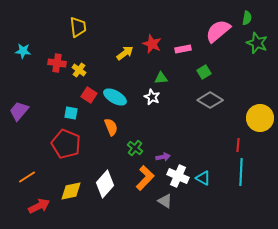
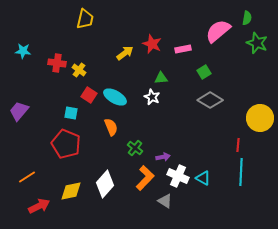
yellow trapezoid: moved 7 px right, 8 px up; rotated 20 degrees clockwise
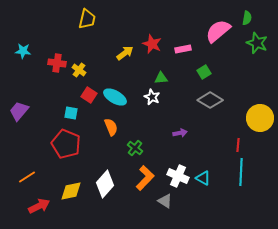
yellow trapezoid: moved 2 px right
purple arrow: moved 17 px right, 24 px up
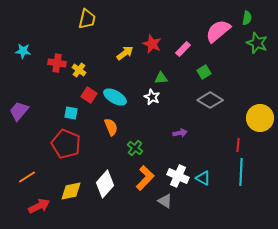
pink rectangle: rotated 35 degrees counterclockwise
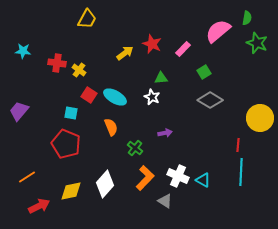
yellow trapezoid: rotated 15 degrees clockwise
purple arrow: moved 15 px left
cyan triangle: moved 2 px down
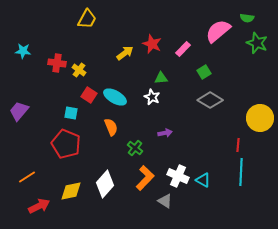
green semicircle: rotated 88 degrees clockwise
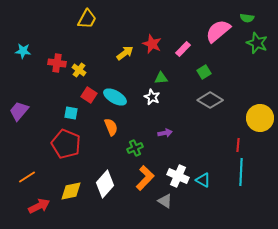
green cross: rotated 28 degrees clockwise
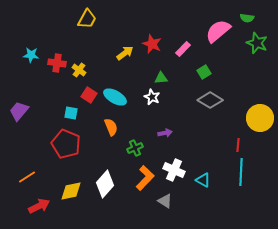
cyan star: moved 8 px right, 4 px down
white cross: moved 4 px left, 6 px up
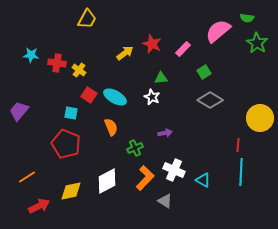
green star: rotated 10 degrees clockwise
white diamond: moved 2 px right, 3 px up; rotated 20 degrees clockwise
